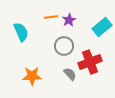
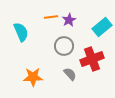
red cross: moved 2 px right, 3 px up
orange star: moved 1 px right, 1 px down
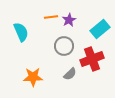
cyan rectangle: moved 2 px left, 2 px down
gray semicircle: rotated 88 degrees clockwise
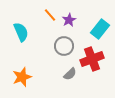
orange line: moved 1 px left, 2 px up; rotated 56 degrees clockwise
cyan rectangle: rotated 12 degrees counterclockwise
orange star: moved 11 px left; rotated 18 degrees counterclockwise
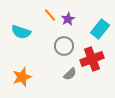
purple star: moved 1 px left, 1 px up
cyan semicircle: rotated 132 degrees clockwise
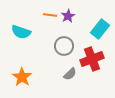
orange line: rotated 40 degrees counterclockwise
purple star: moved 3 px up
orange star: rotated 18 degrees counterclockwise
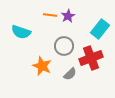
red cross: moved 1 px left, 1 px up
orange star: moved 20 px right, 11 px up; rotated 12 degrees counterclockwise
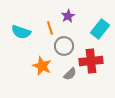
orange line: moved 13 px down; rotated 64 degrees clockwise
red cross: moved 3 px down; rotated 15 degrees clockwise
